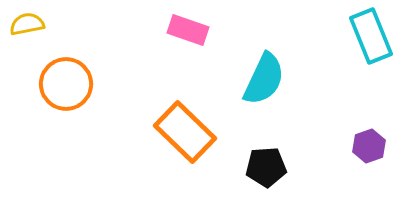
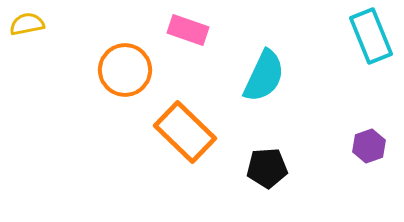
cyan semicircle: moved 3 px up
orange circle: moved 59 px right, 14 px up
black pentagon: moved 1 px right, 1 px down
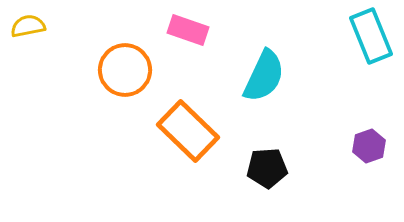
yellow semicircle: moved 1 px right, 2 px down
orange rectangle: moved 3 px right, 1 px up
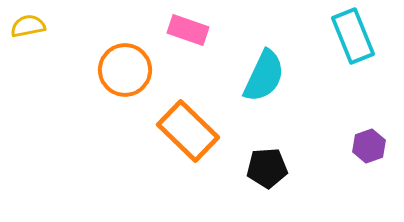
cyan rectangle: moved 18 px left
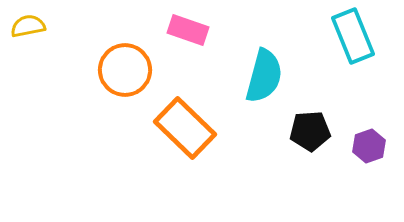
cyan semicircle: rotated 10 degrees counterclockwise
orange rectangle: moved 3 px left, 3 px up
black pentagon: moved 43 px right, 37 px up
